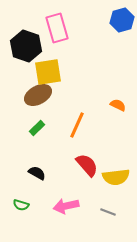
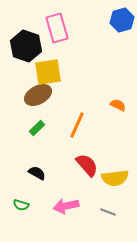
yellow semicircle: moved 1 px left, 1 px down
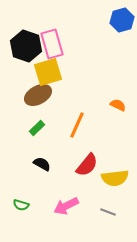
pink rectangle: moved 5 px left, 16 px down
yellow square: rotated 8 degrees counterclockwise
red semicircle: rotated 80 degrees clockwise
black semicircle: moved 5 px right, 9 px up
pink arrow: rotated 15 degrees counterclockwise
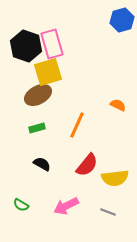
green rectangle: rotated 28 degrees clockwise
green semicircle: rotated 14 degrees clockwise
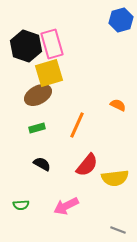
blue hexagon: moved 1 px left
yellow square: moved 1 px right, 1 px down
green semicircle: rotated 35 degrees counterclockwise
gray line: moved 10 px right, 18 px down
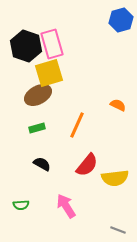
pink arrow: rotated 85 degrees clockwise
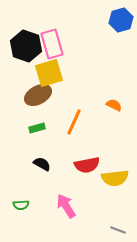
orange semicircle: moved 4 px left
orange line: moved 3 px left, 3 px up
red semicircle: rotated 40 degrees clockwise
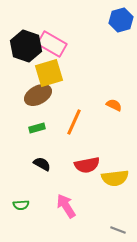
pink rectangle: rotated 44 degrees counterclockwise
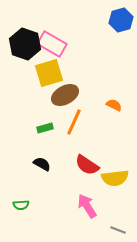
black hexagon: moved 1 px left, 2 px up
brown ellipse: moved 27 px right
green rectangle: moved 8 px right
red semicircle: rotated 45 degrees clockwise
pink arrow: moved 21 px right
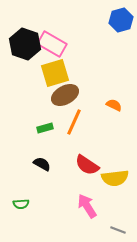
yellow square: moved 6 px right
green semicircle: moved 1 px up
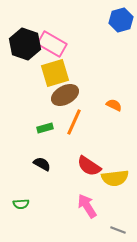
red semicircle: moved 2 px right, 1 px down
